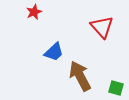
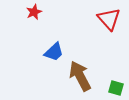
red triangle: moved 7 px right, 8 px up
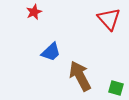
blue trapezoid: moved 3 px left
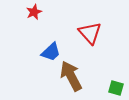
red triangle: moved 19 px left, 14 px down
brown arrow: moved 9 px left
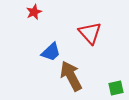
green square: rotated 28 degrees counterclockwise
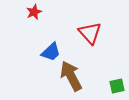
green square: moved 1 px right, 2 px up
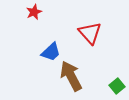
green square: rotated 28 degrees counterclockwise
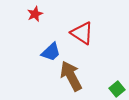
red star: moved 1 px right, 2 px down
red triangle: moved 8 px left; rotated 15 degrees counterclockwise
green square: moved 3 px down
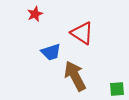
blue trapezoid: rotated 25 degrees clockwise
brown arrow: moved 4 px right
green square: rotated 35 degrees clockwise
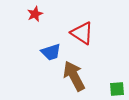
brown arrow: moved 1 px left
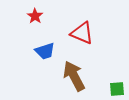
red star: moved 2 px down; rotated 14 degrees counterclockwise
red triangle: rotated 10 degrees counterclockwise
blue trapezoid: moved 6 px left, 1 px up
